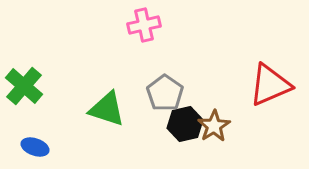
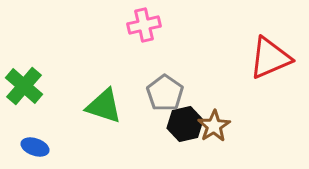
red triangle: moved 27 px up
green triangle: moved 3 px left, 3 px up
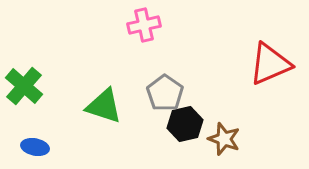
red triangle: moved 6 px down
brown star: moved 10 px right, 13 px down; rotated 20 degrees counterclockwise
blue ellipse: rotated 8 degrees counterclockwise
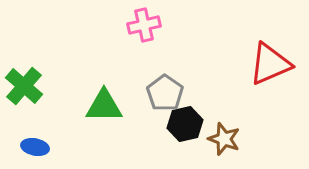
green triangle: rotated 18 degrees counterclockwise
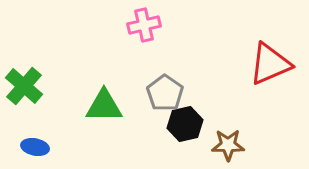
brown star: moved 4 px right, 6 px down; rotated 20 degrees counterclockwise
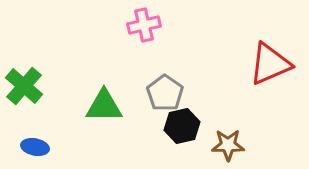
black hexagon: moved 3 px left, 2 px down
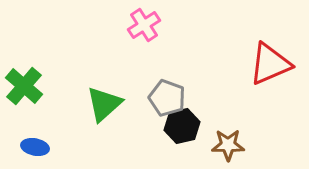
pink cross: rotated 20 degrees counterclockwise
gray pentagon: moved 2 px right, 5 px down; rotated 15 degrees counterclockwise
green triangle: moved 2 px up; rotated 42 degrees counterclockwise
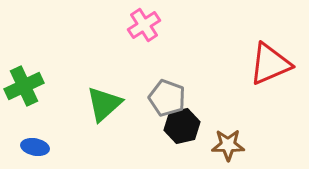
green cross: rotated 24 degrees clockwise
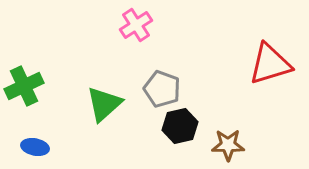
pink cross: moved 8 px left
red triangle: rotated 6 degrees clockwise
gray pentagon: moved 5 px left, 9 px up
black hexagon: moved 2 px left
